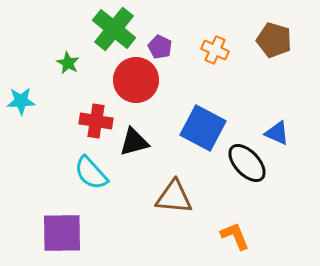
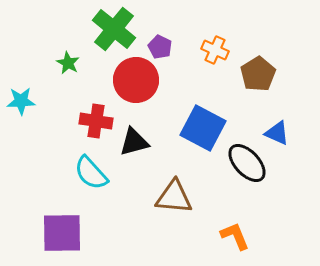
brown pentagon: moved 16 px left, 34 px down; rotated 24 degrees clockwise
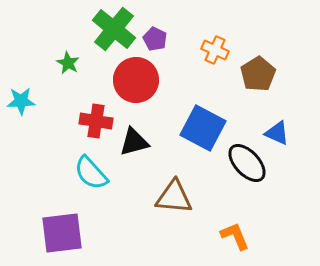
purple pentagon: moved 5 px left, 8 px up
purple square: rotated 6 degrees counterclockwise
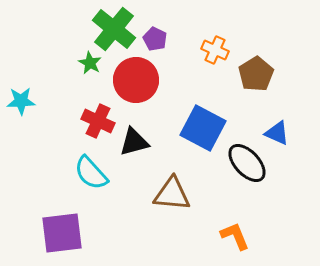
green star: moved 22 px right
brown pentagon: moved 2 px left
red cross: moved 2 px right; rotated 16 degrees clockwise
brown triangle: moved 2 px left, 3 px up
